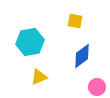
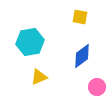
yellow square: moved 5 px right, 4 px up
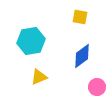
cyan hexagon: moved 1 px right, 1 px up
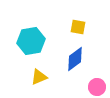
yellow square: moved 2 px left, 10 px down
blue diamond: moved 7 px left, 3 px down
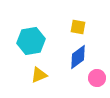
blue diamond: moved 3 px right, 2 px up
yellow triangle: moved 2 px up
pink circle: moved 9 px up
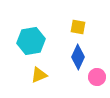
blue diamond: rotated 30 degrees counterclockwise
pink circle: moved 1 px up
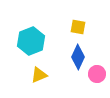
cyan hexagon: rotated 12 degrees counterclockwise
pink circle: moved 3 px up
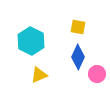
cyan hexagon: rotated 12 degrees counterclockwise
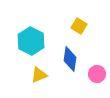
yellow square: moved 1 px right, 1 px up; rotated 21 degrees clockwise
blue diamond: moved 8 px left, 2 px down; rotated 15 degrees counterclockwise
